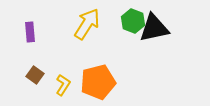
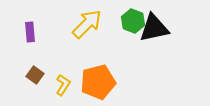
yellow arrow: rotated 12 degrees clockwise
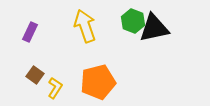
yellow arrow: moved 2 px left, 2 px down; rotated 64 degrees counterclockwise
purple rectangle: rotated 30 degrees clockwise
yellow L-shape: moved 8 px left, 3 px down
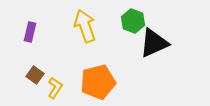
black triangle: moved 15 px down; rotated 12 degrees counterclockwise
purple rectangle: rotated 12 degrees counterclockwise
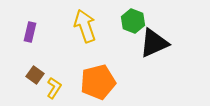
yellow L-shape: moved 1 px left
